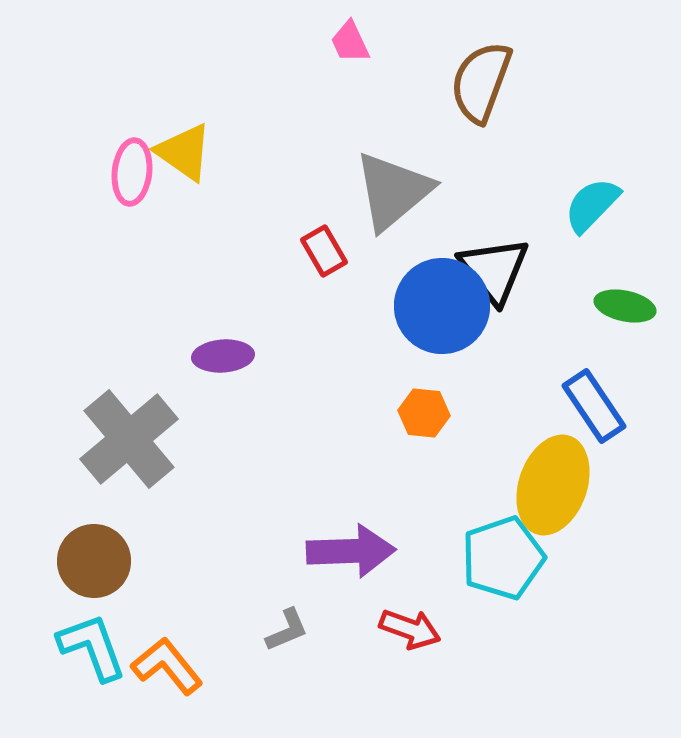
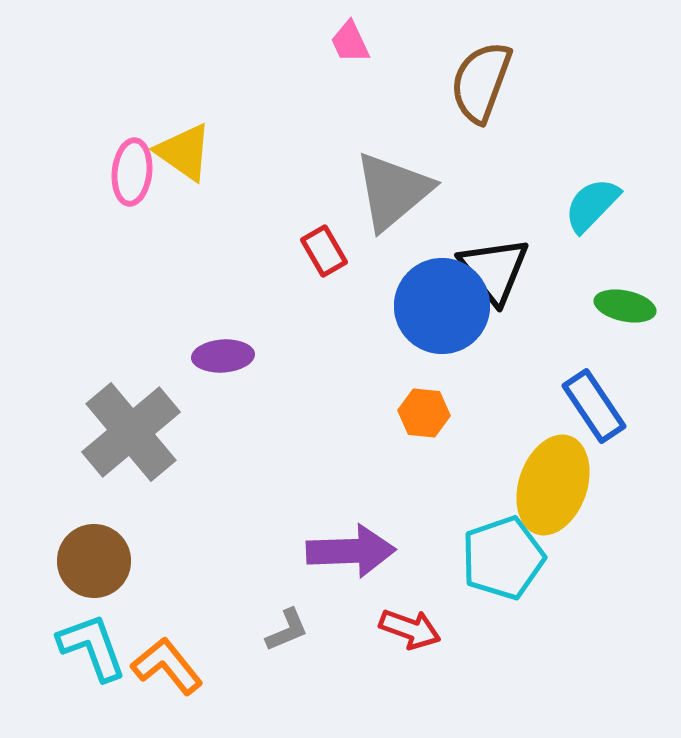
gray cross: moved 2 px right, 7 px up
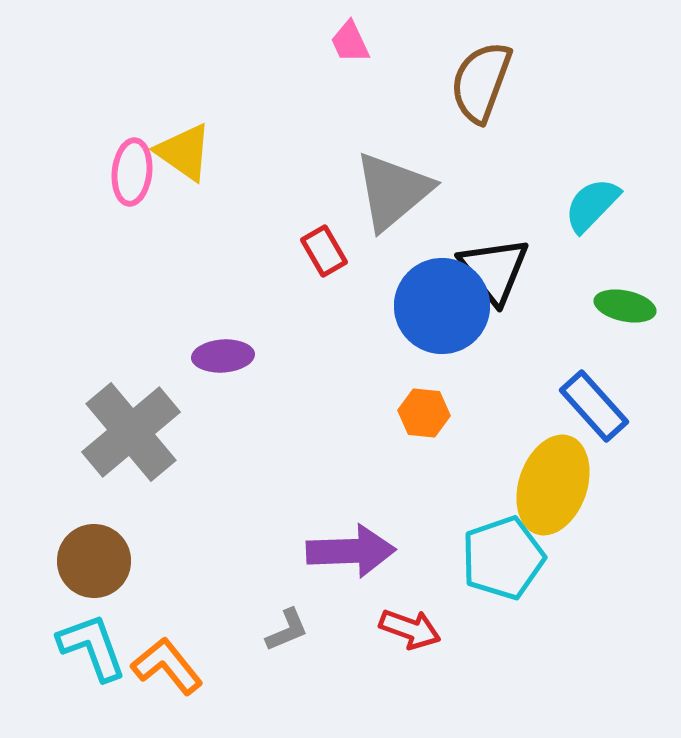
blue rectangle: rotated 8 degrees counterclockwise
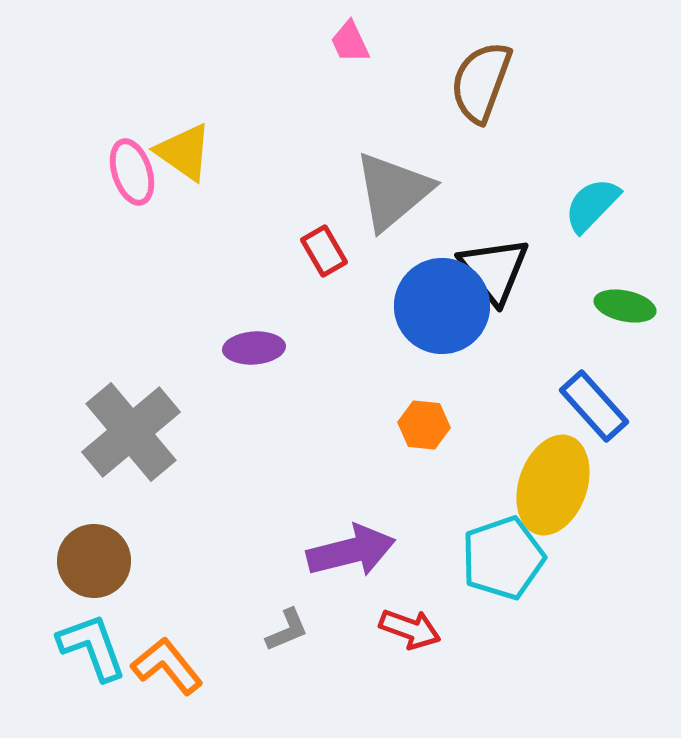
pink ellipse: rotated 24 degrees counterclockwise
purple ellipse: moved 31 px right, 8 px up
orange hexagon: moved 12 px down
purple arrow: rotated 12 degrees counterclockwise
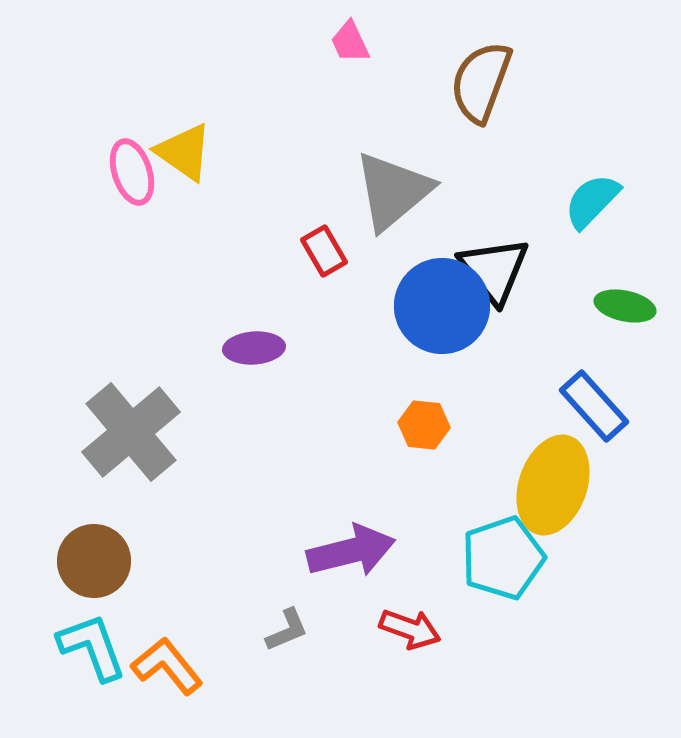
cyan semicircle: moved 4 px up
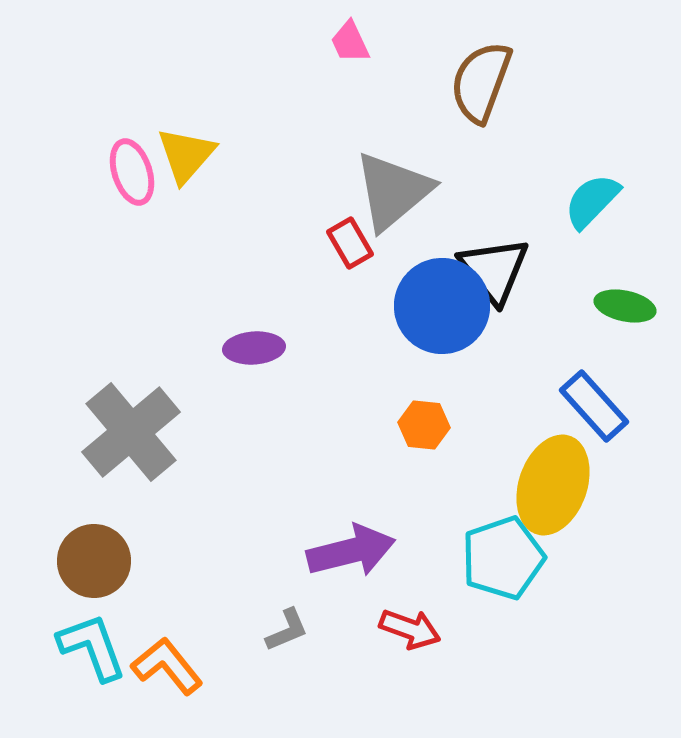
yellow triangle: moved 2 px right, 3 px down; rotated 36 degrees clockwise
red rectangle: moved 26 px right, 8 px up
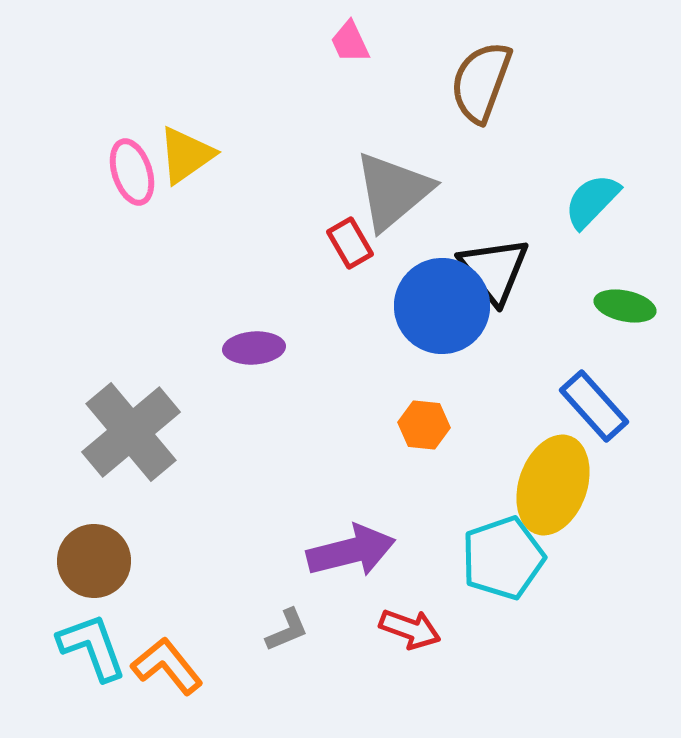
yellow triangle: rotated 14 degrees clockwise
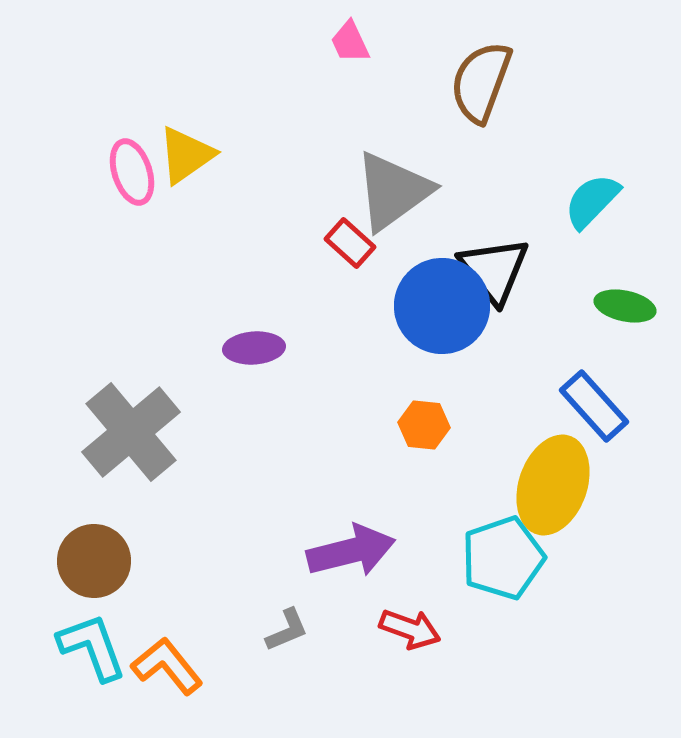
gray triangle: rotated 4 degrees clockwise
red rectangle: rotated 18 degrees counterclockwise
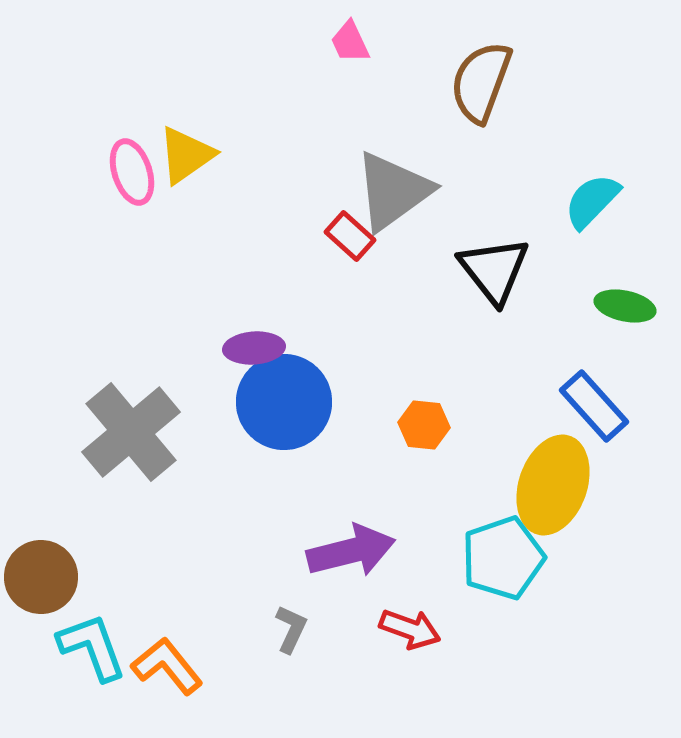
red rectangle: moved 7 px up
blue circle: moved 158 px left, 96 px down
brown circle: moved 53 px left, 16 px down
gray L-shape: moved 4 px right, 1 px up; rotated 42 degrees counterclockwise
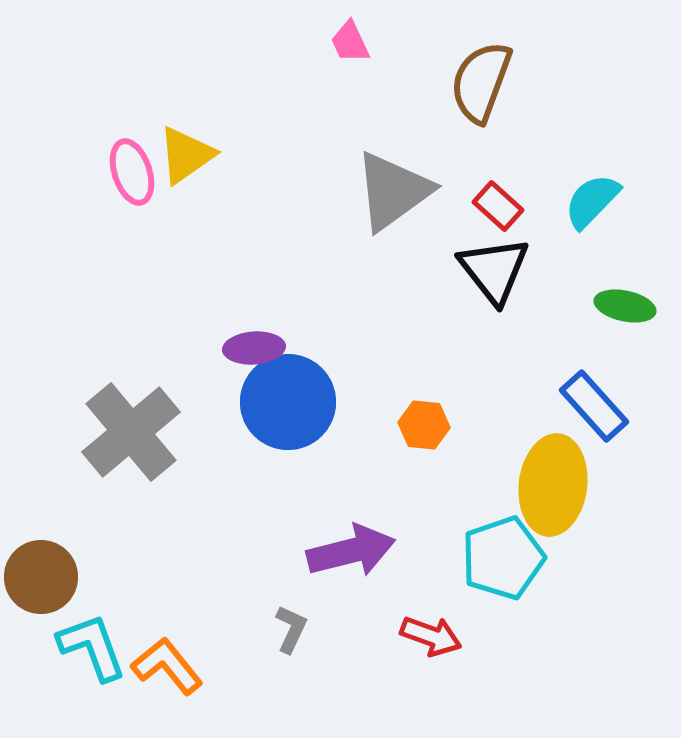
red rectangle: moved 148 px right, 30 px up
blue circle: moved 4 px right
yellow ellipse: rotated 12 degrees counterclockwise
red arrow: moved 21 px right, 7 px down
